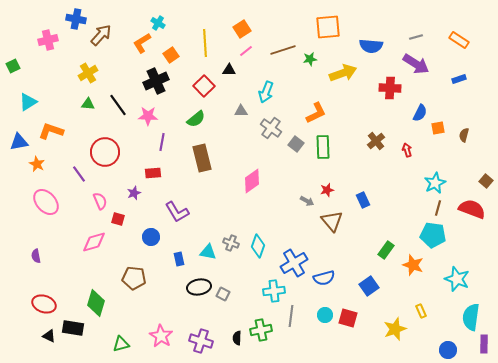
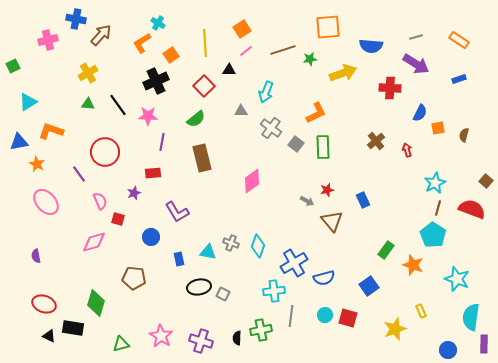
cyan pentagon at (433, 235): rotated 25 degrees clockwise
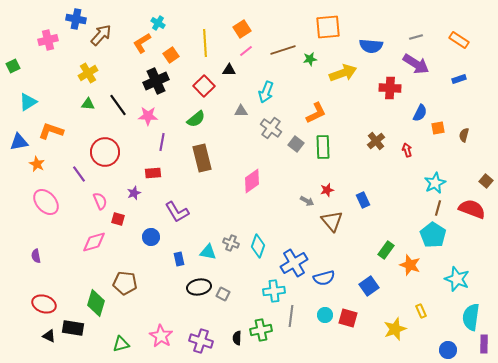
orange star at (413, 265): moved 3 px left
brown pentagon at (134, 278): moved 9 px left, 5 px down
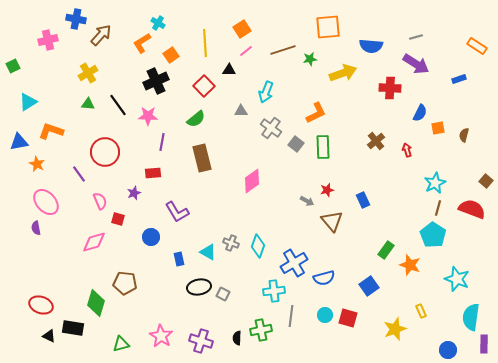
orange rectangle at (459, 40): moved 18 px right, 6 px down
cyan triangle at (208, 252): rotated 18 degrees clockwise
purple semicircle at (36, 256): moved 28 px up
red ellipse at (44, 304): moved 3 px left, 1 px down
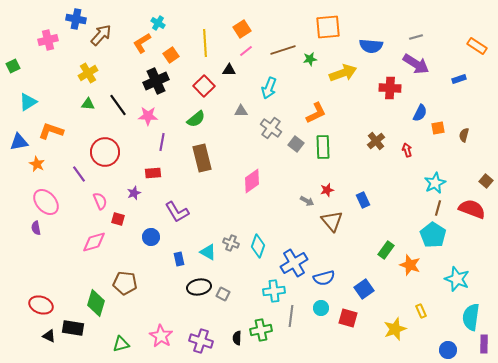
cyan arrow at (266, 92): moved 3 px right, 4 px up
blue square at (369, 286): moved 5 px left, 3 px down
cyan circle at (325, 315): moved 4 px left, 7 px up
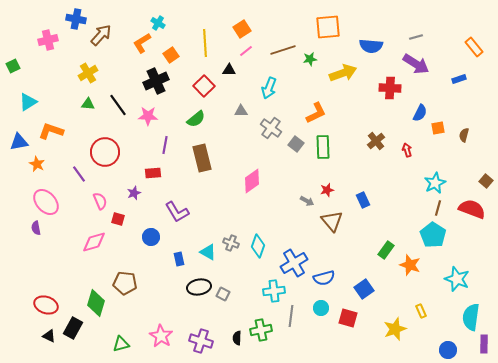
orange rectangle at (477, 46): moved 3 px left, 1 px down; rotated 18 degrees clockwise
purple line at (162, 142): moved 3 px right, 3 px down
red ellipse at (41, 305): moved 5 px right
black rectangle at (73, 328): rotated 70 degrees counterclockwise
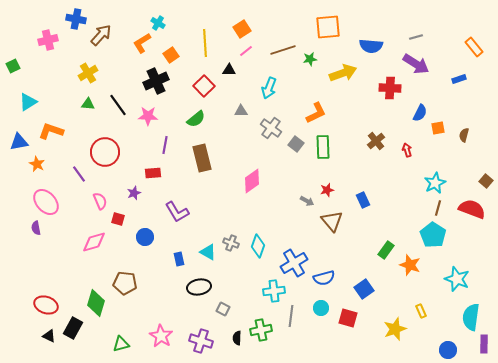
blue circle at (151, 237): moved 6 px left
gray square at (223, 294): moved 15 px down
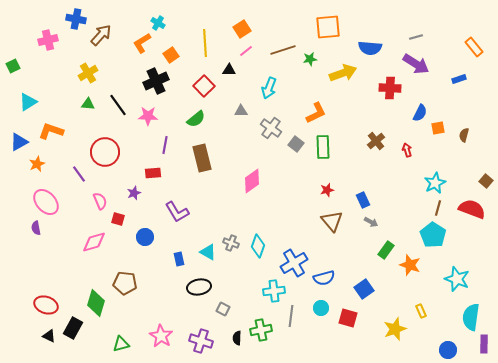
blue semicircle at (371, 46): moved 1 px left, 2 px down
blue triangle at (19, 142): rotated 18 degrees counterclockwise
orange star at (37, 164): rotated 21 degrees clockwise
gray arrow at (307, 201): moved 64 px right, 21 px down
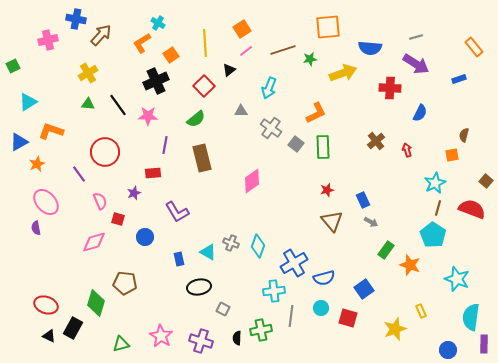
black triangle at (229, 70): rotated 40 degrees counterclockwise
orange square at (438, 128): moved 14 px right, 27 px down
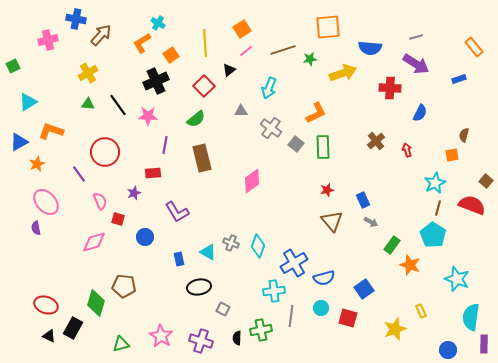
red semicircle at (472, 209): moved 4 px up
green rectangle at (386, 250): moved 6 px right, 5 px up
brown pentagon at (125, 283): moved 1 px left, 3 px down
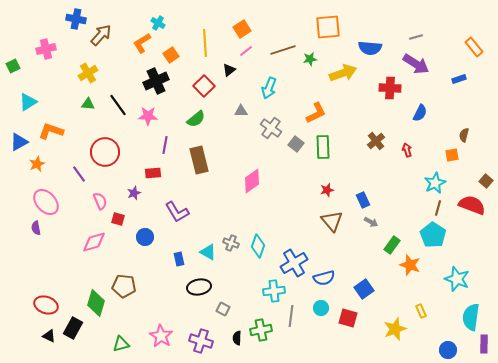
pink cross at (48, 40): moved 2 px left, 9 px down
brown rectangle at (202, 158): moved 3 px left, 2 px down
